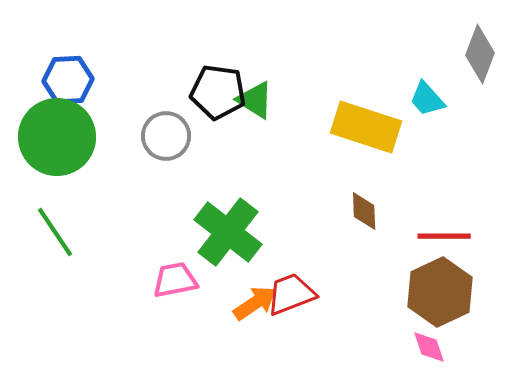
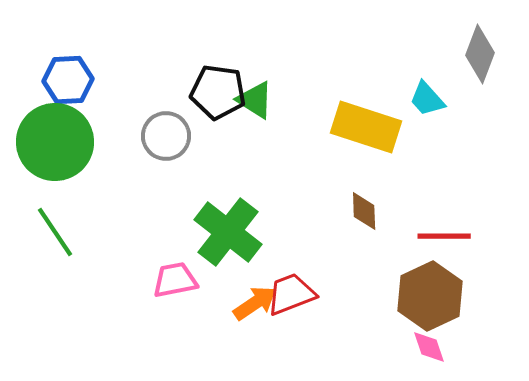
green circle: moved 2 px left, 5 px down
brown hexagon: moved 10 px left, 4 px down
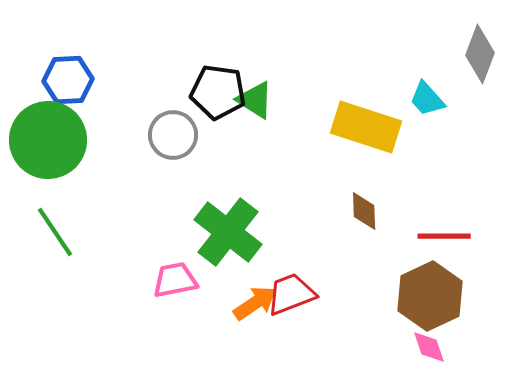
gray circle: moved 7 px right, 1 px up
green circle: moved 7 px left, 2 px up
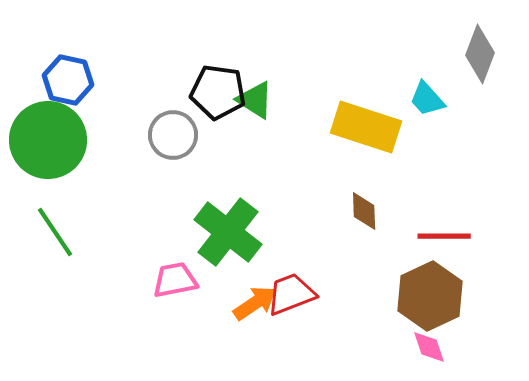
blue hexagon: rotated 15 degrees clockwise
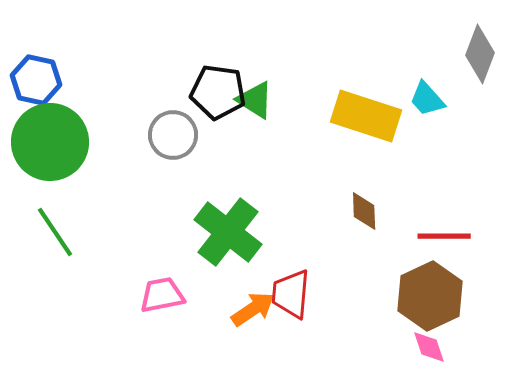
blue hexagon: moved 32 px left
yellow rectangle: moved 11 px up
green circle: moved 2 px right, 2 px down
pink trapezoid: moved 13 px left, 15 px down
red trapezoid: rotated 64 degrees counterclockwise
orange arrow: moved 2 px left, 6 px down
